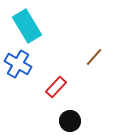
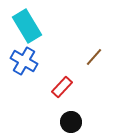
blue cross: moved 6 px right, 3 px up
red rectangle: moved 6 px right
black circle: moved 1 px right, 1 px down
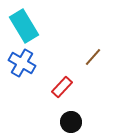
cyan rectangle: moved 3 px left
brown line: moved 1 px left
blue cross: moved 2 px left, 2 px down
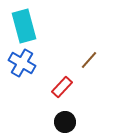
cyan rectangle: rotated 16 degrees clockwise
brown line: moved 4 px left, 3 px down
black circle: moved 6 px left
